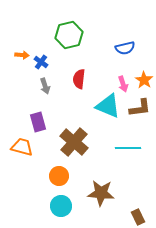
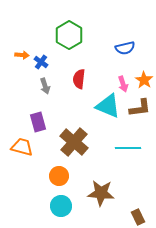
green hexagon: rotated 16 degrees counterclockwise
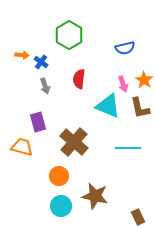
brown L-shape: rotated 85 degrees clockwise
brown star: moved 6 px left, 3 px down; rotated 8 degrees clockwise
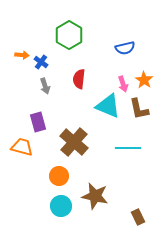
brown L-shape: moved 1 px left, 1 px down
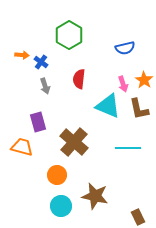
orange circle: moved 2 px left, 1 px up
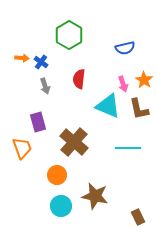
orange arrow: moved 3 px down
orange trapezoid: moved 1 px down; rotated 55 degrees clockwise
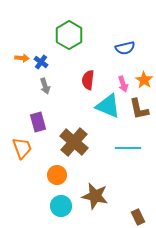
red semicircle: moved 9 px right, 1 px down
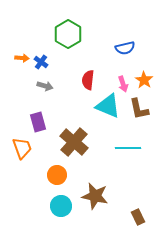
green hexagon: moved 1 px left, 1 px up
gray arrow: rotated 56 degrees counterclockwise
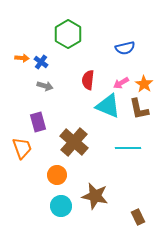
orange star: moved 4 px down
pink arrow: moved 2 px left, 1 px up; rotated 77 degrees clockwise
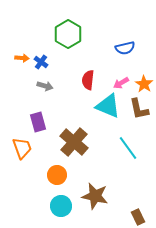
cyan line: rotated 55 degrees clockwise
